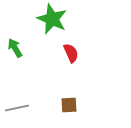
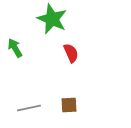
gray line: moved 12 px right
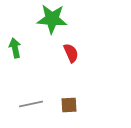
green star: rotated 20 degrees counterclockwise
green arrow: rotated 18 degrees clockwise
gray line: moved 2 px right, 4 px up
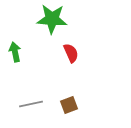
green arrow: moved 4 px down
brown square: rotated 18 degrees counterclockwise
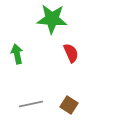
green arrow: moved 2 px right, 2 px down
brown square: rotated 36 degrees counterclockwise
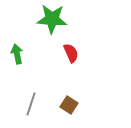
gray line: rotated 60 degrees counterclockwise
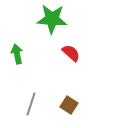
red semicircle: rotated 24 degrees counterclockwise
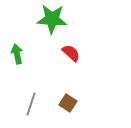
brown square: moved 1 px left, 2 px up
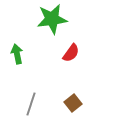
green star: rotated 12 degrees counterclockwise
red semicircle: rotated 84 degrees clockwise
brown square: moved 5 px right; rotated 18 degrees clockwise
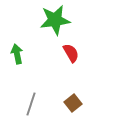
green star: moved 3 px right, 1 px down
red semicircle: rotated 66 degrees counterclockwise
